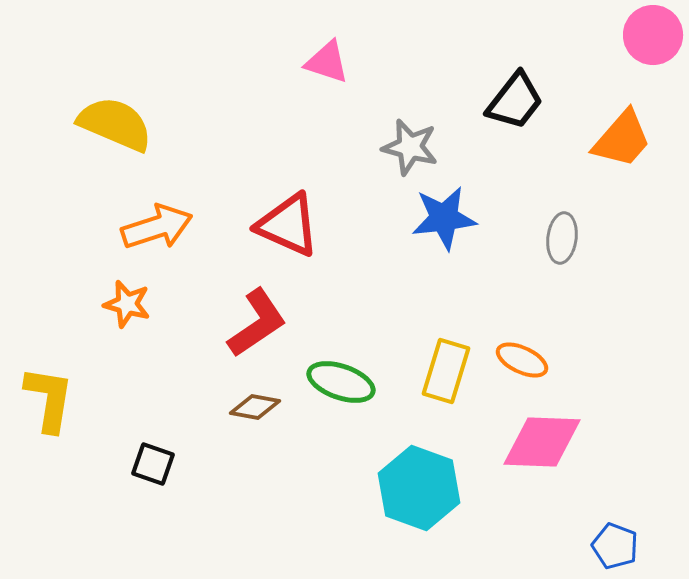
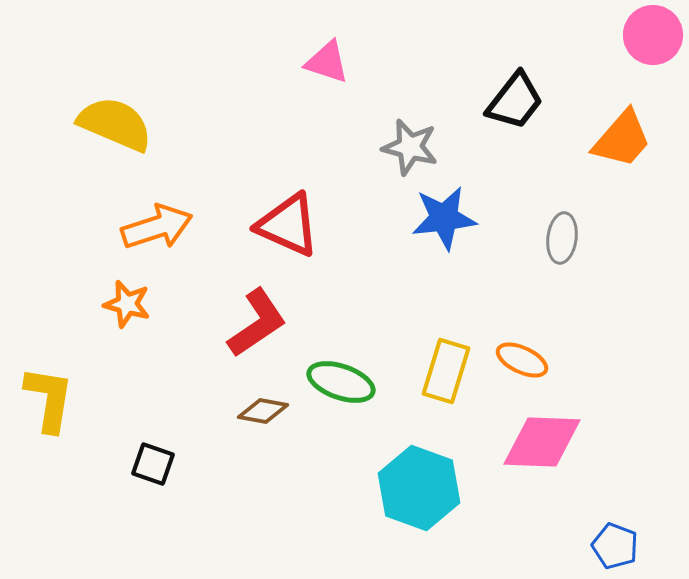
brown diamond: moved 8 px right, 4 px down
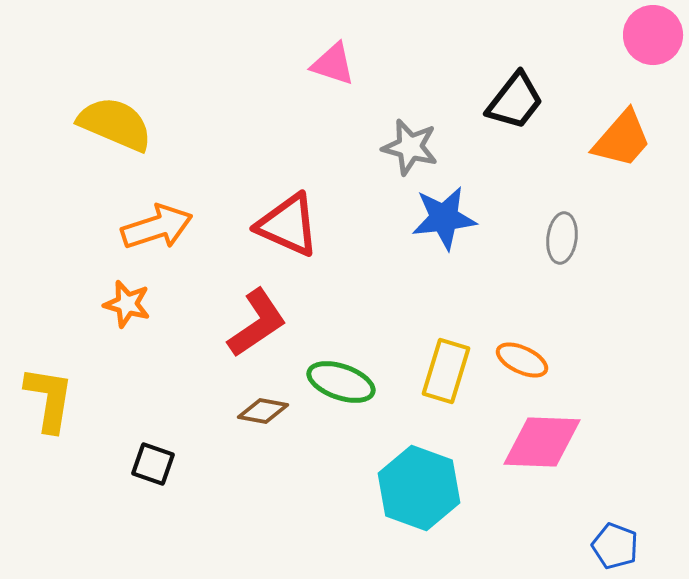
pink triangle: moved 6 px right, 2 px down
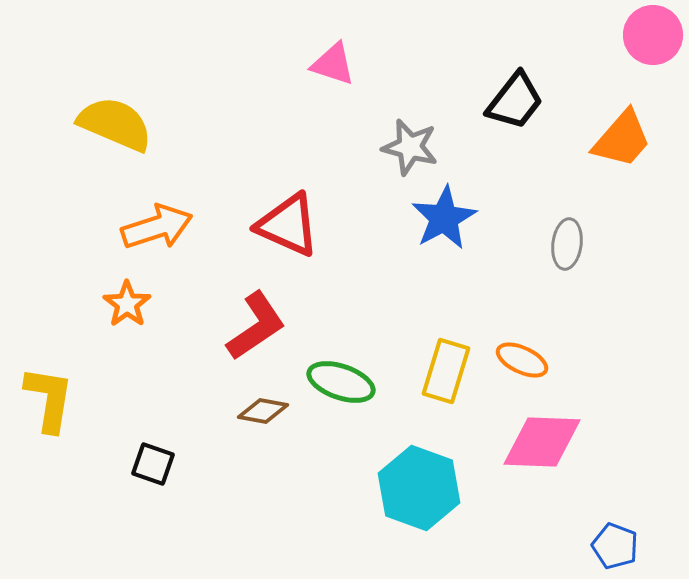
blue star: rotated 22 degrees counterclockwise
gray ellipse: moved 5 px right, 6 px down
orange star: rotated 21 degrees clockwise
red L-shape: moved 1 px left, 3 px down
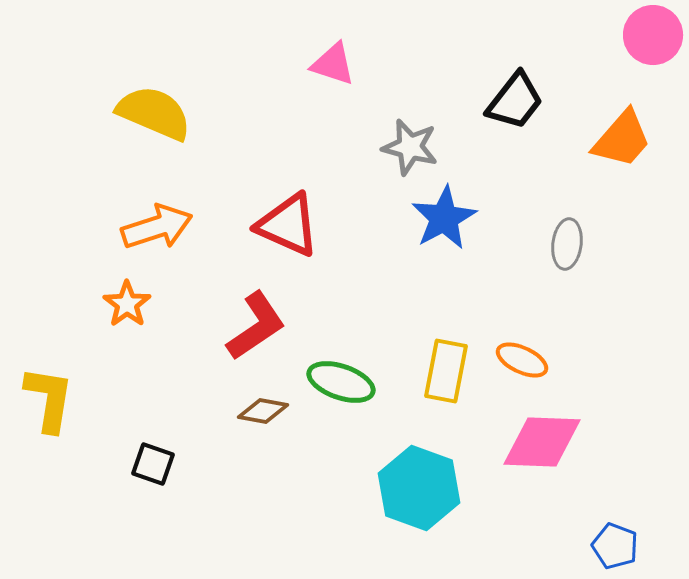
yellow semicircle: moved 39 px right, 11 px up
yellow rectangle: rotated 6 degrees counterclockwise
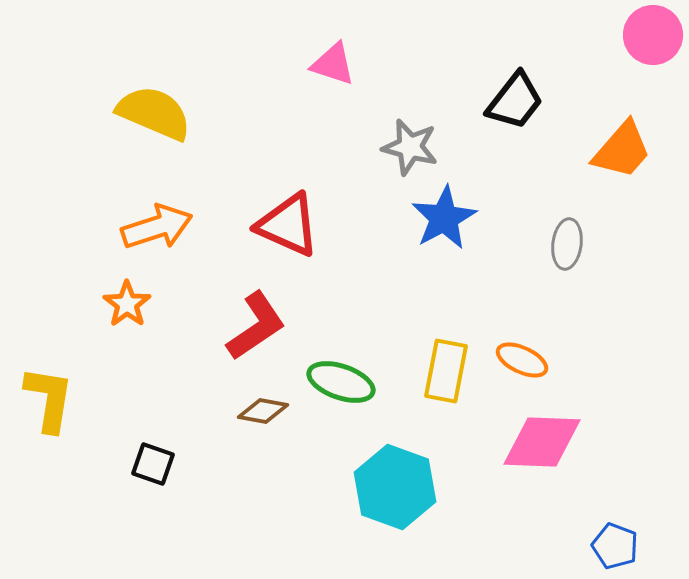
orange trapezoid: moved 11 px down
cyan hexagon: moved 24 px left, 1 px up
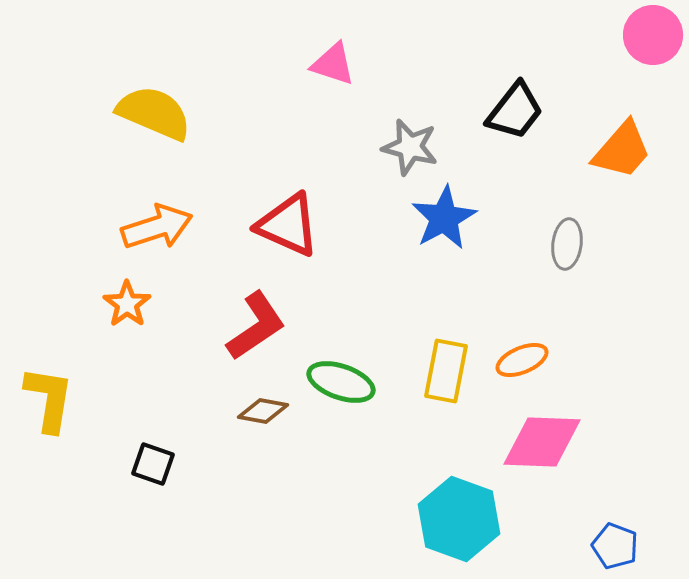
black trapezoid: moved 10 px down
orange ellipse: rotated 48 degrees counterclockwise
cyan hexagon: moved 64 px right, 32 px down
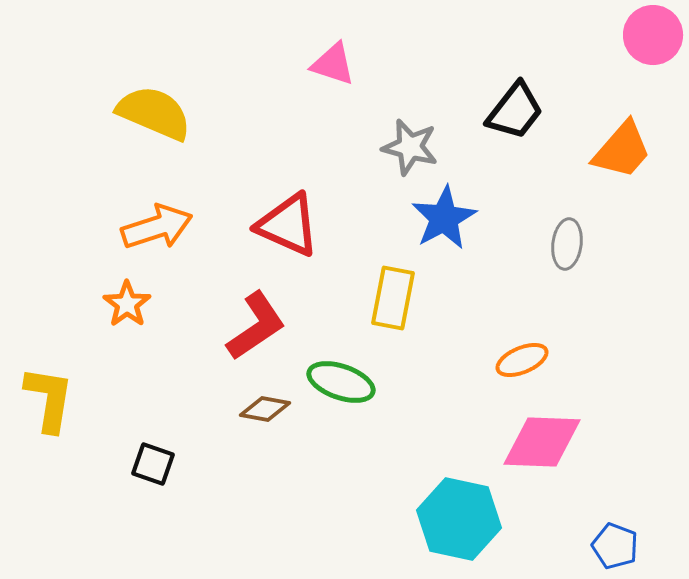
yellow rectangle: moved 53 px left, 73 px up
brown diamond: moved 2 px right, 2 px up
cyan hexagon: rotated 8 degrees counterclockwise
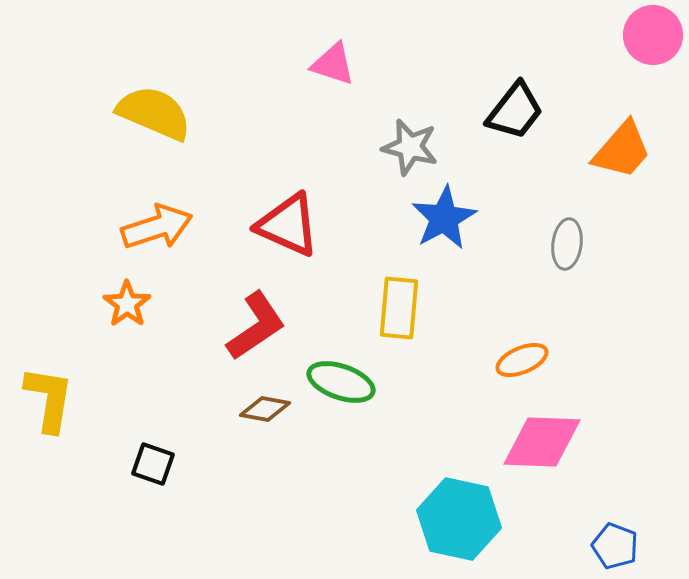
yellow rectangle: moved 6 px right, 10 px down; rotated 6 degrees counterclockwise
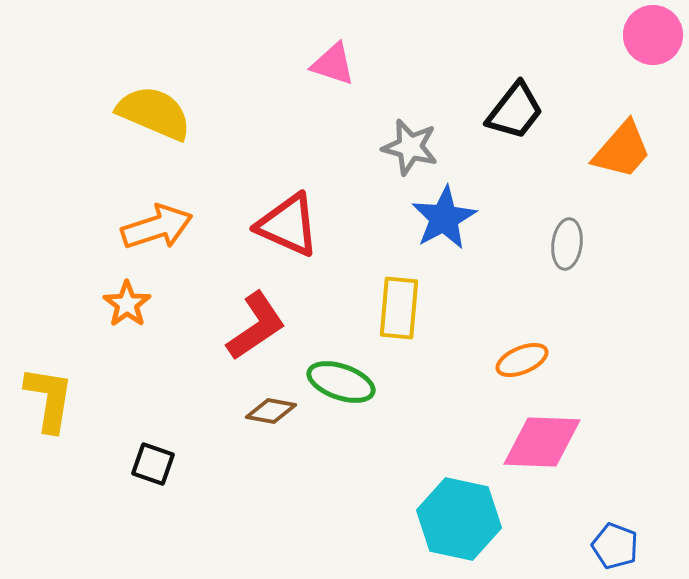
brown diamond: moved 6 px right, 2 px down
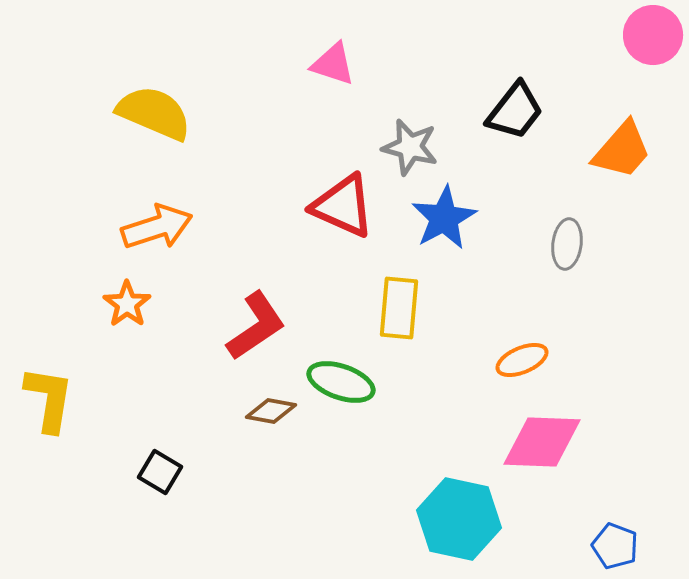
red triangle: moved 55 px right, 19 px up
black square: moved 7 px right, 8 px down; rotated 12 degrees clockwise
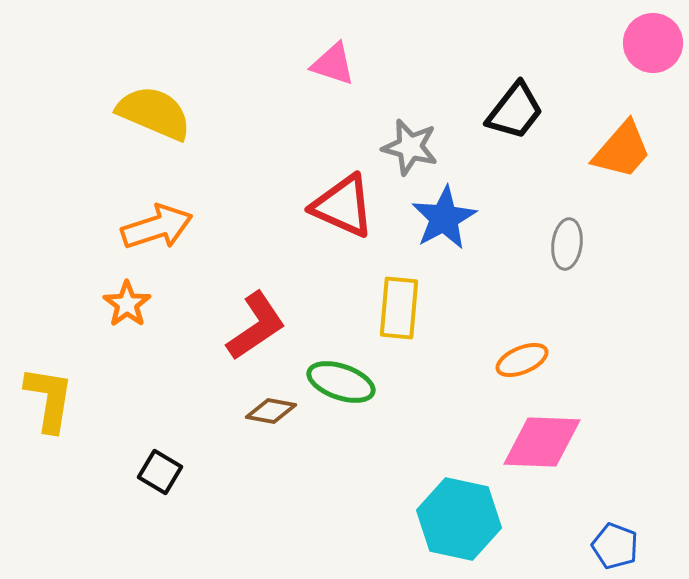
pink circle: moved 8 px down
